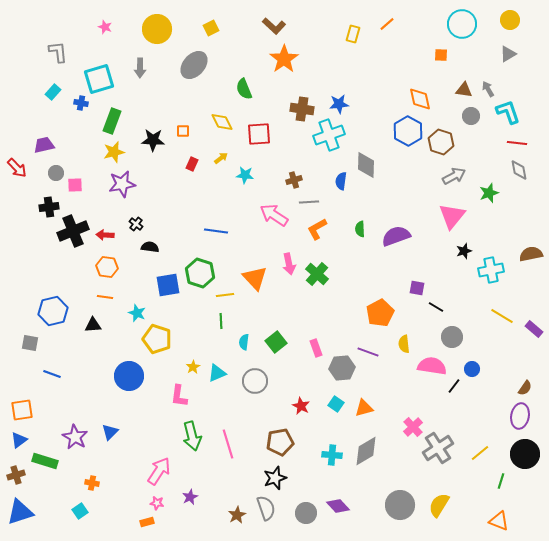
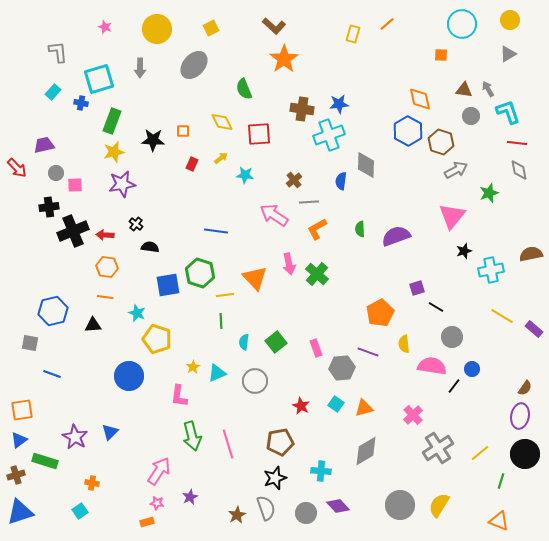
gray arrow at (454, 176): moved 2 px right, 6 px up
brown cross at (294, 180): rotated 21 degrees counterclockwise
purple square at (417, 288): rotated 28 degrees counterclockwise
pink cross at (413, 427): moved 12 px up
cyan cross at (332, 455): moved 11 px left, 16 px down
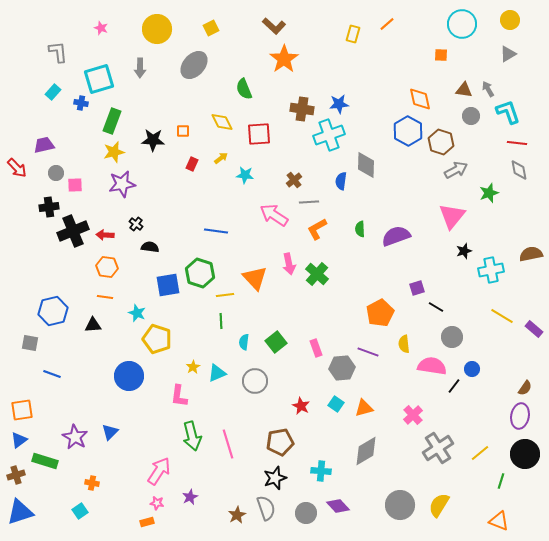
pink star at (105, 27): moved 4 px left, 1 px down
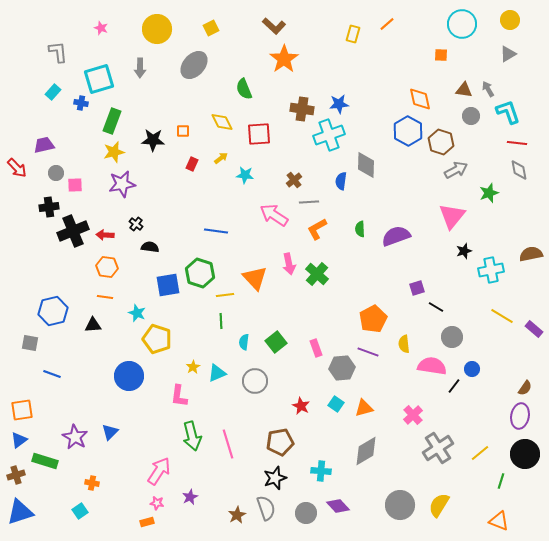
orange pentagon at (380, 313): moved 7 px left, 6 px down
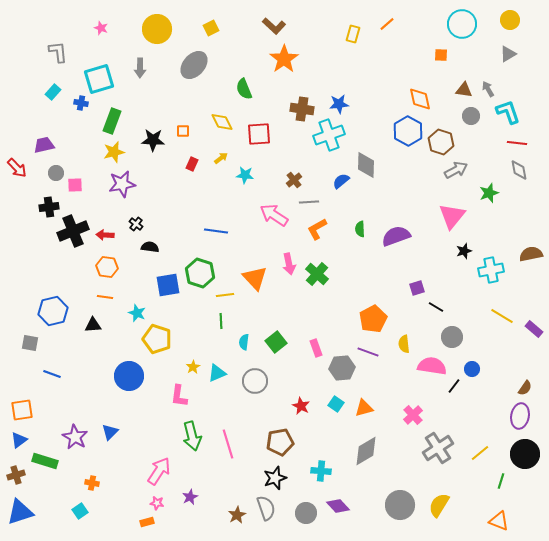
blue semicircle at (341, 181): rotated 42 degrees clockwise
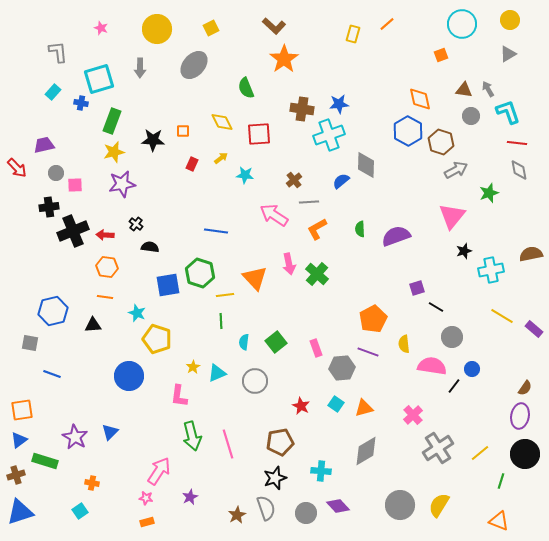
orange square at (441, 55): rotated 24 degrees counterclockwise
green semicircle at (244, 89): moved 2 px right, 1 px up
pink star at (157, 503): moved 11 px left, 5 px up
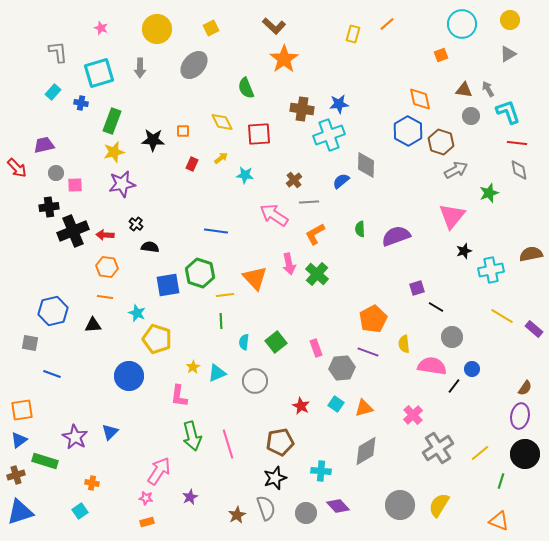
cyan square at (99, 79): moved 6 px up
orange L-shape at (317, 229): moved 2 px left, 5 px down
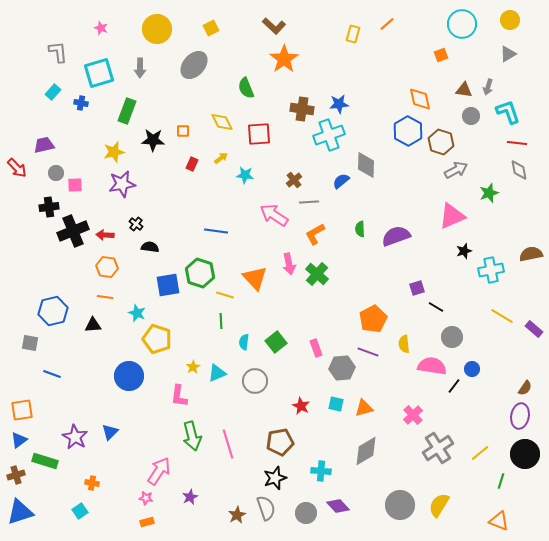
gray arrow at (488, 89): moved 2 px up; rotated 133 degrees counterclockwise
green rectangle at (112, 121): moved 15 px right, 10 px up
pink triangle at (452, 216): rotated 28 degrees clockwise
yellow line at (225, 295): rotated 24 degrees clockwise
cyan square at (336, 404): rotated 21 degrees counterclockwise
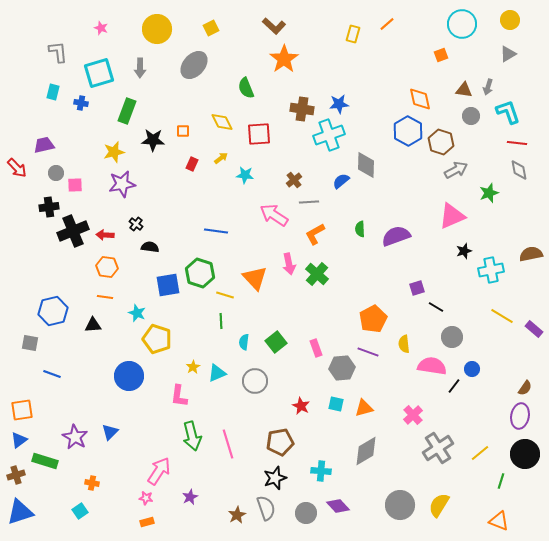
cyan rectangle at (53, 92): rotated 28 degrees counterclockwise
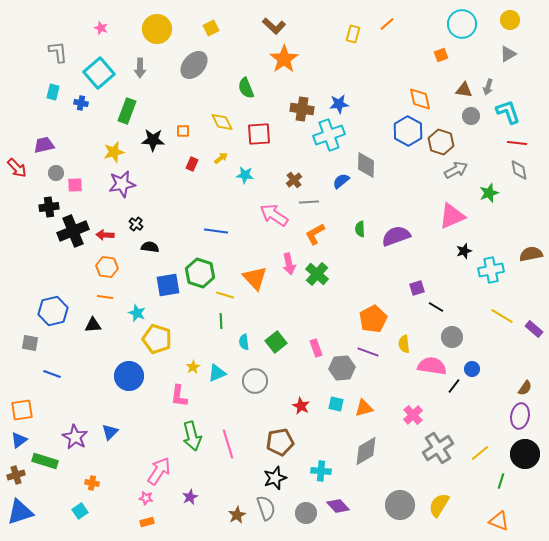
cyan square at (99, 73): rotated 24 degrees counterclockwise
cyan semicircle at (244, 342): rotated 14 degrees counterclockwise
